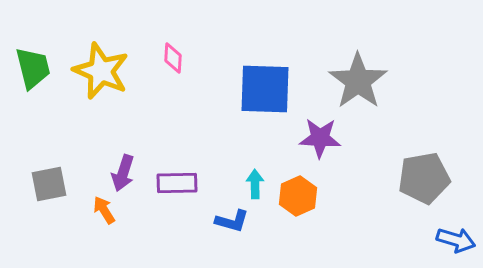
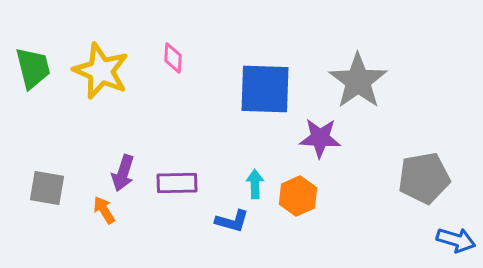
gray square: moved 2 px left, 4 px down; rotated 21 degrees clockwise
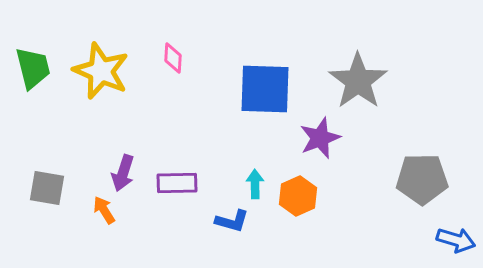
purple star: rotated 24 degrees counterclockwise
gray pentagon: moved 2 px left, 1 px down; rotated 9 degrees clockwise
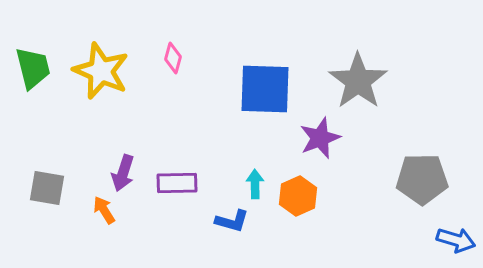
pink diamond: rotated 12 degrees clockwise
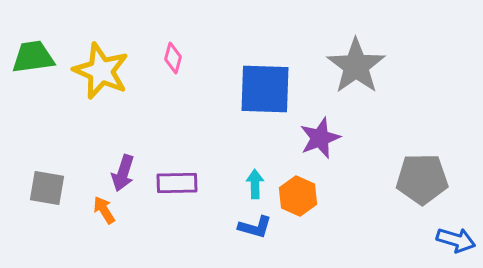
green trapezoid: moved 11 px up; rotated 84 degrees counterclockwise
gray star: moved 2 px left, 15 px up
orange hexagon: rotated 12 degrees counterclockwise
blue L-shape: moved 23 px right, 6 px down
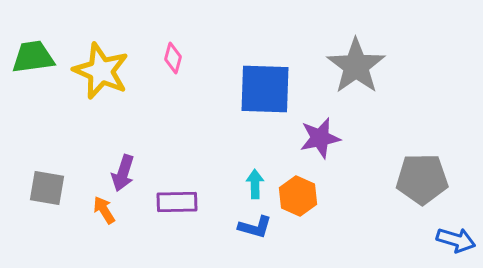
purple star: rotated 9 degrees clockwise
purple rectangle: moved 19 px down
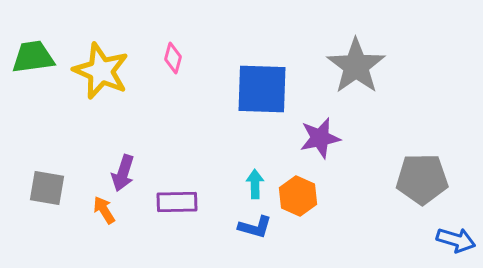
blue square: moved 3 px left
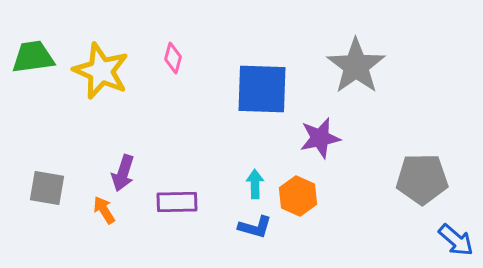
blue arrow: rotated 24 degrees clockwise
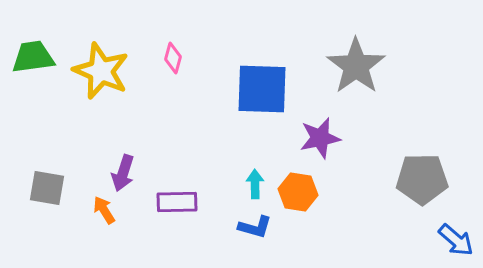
orange hexagon: moved 4 px up; rotated 15 degrees counterclockwise
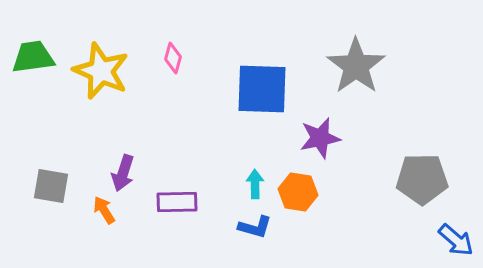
gray square: moved 4 px right, 2 px up
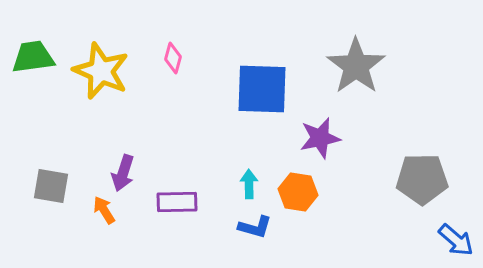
cyan arrow: moved 6 px left
